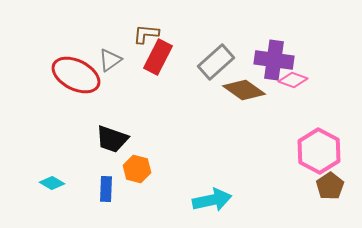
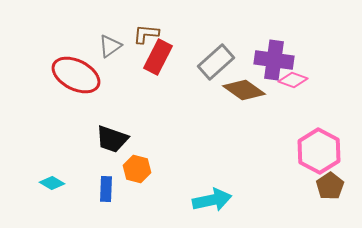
gray triangle: moved 14 px up
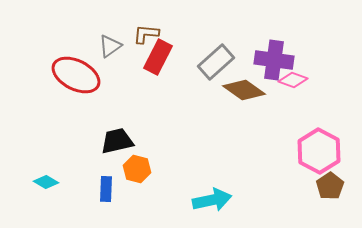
black trapezoid: moved 5 px right, 2 px down; rotated 148 degrees clockwise
cyan diamond: moved 6 px left, 1 px up
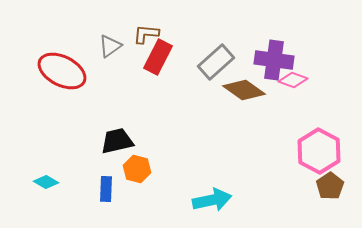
red ellipse: moved 14 px left, 4 px up
